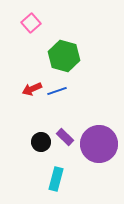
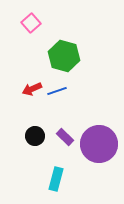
black circle: moved 6 px left, 6 px up
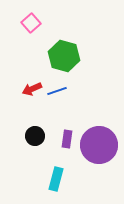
purple rectangle: moved 2 px right, 2 px down; rotated 54 degrees clockwise
purple circle: moved 1 px down
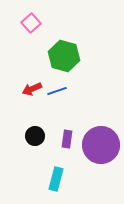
purple circle: moved 2 px right
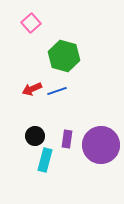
cyan rectangle: moved 11 px left, 19 px up
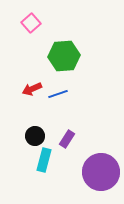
green hexagon: rotated 20 degrees counterclockwise
blue line: moved 1 px right, 3 px down
purple rectangle: rotated 24 degrees clockwise
purple circle: moved 27 px down
cyan rectangle: moved 1 px left
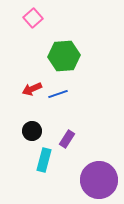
pink square: moved 2 px right, 5 px up
black circle: moved 3 px left, 5 px up
purple circle: moved 2 px left, 8 px down
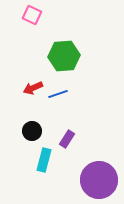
pink square: moved 1 px left, 3 px up; rotated 24 degrees counterclockwise
red arrow: moved 1 px right, 1 px up
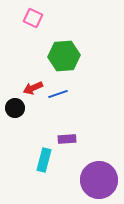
pink square: moved 1 px right, 3 px down
black circle: moved 17 px left, 23 px up
purple rectangle: rotated 54 degrees clockwise
